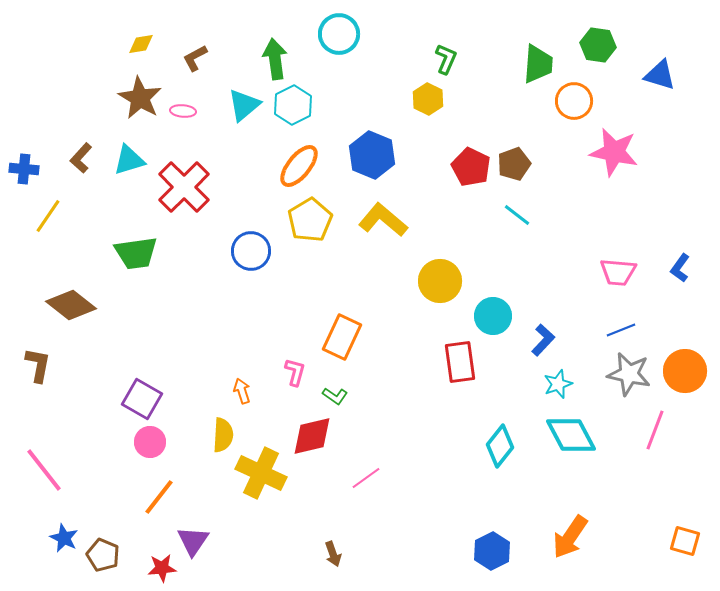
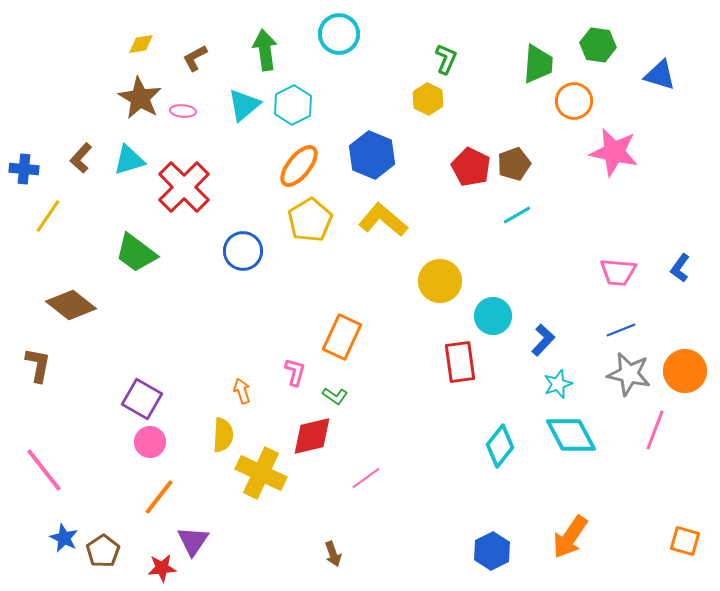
green arrow at (275, 59): moved 10 px left, 9 px up
cyan line at (517, 215): rotated 68 degrees counterclockwise
blue circle at (251, 251): moved 8 px left
green trapezoid at (136, 253): rotated 45 degrees clockwise
brown pentagon at (103, 555): moved 4 px up; rotated 16 degrees clockwise
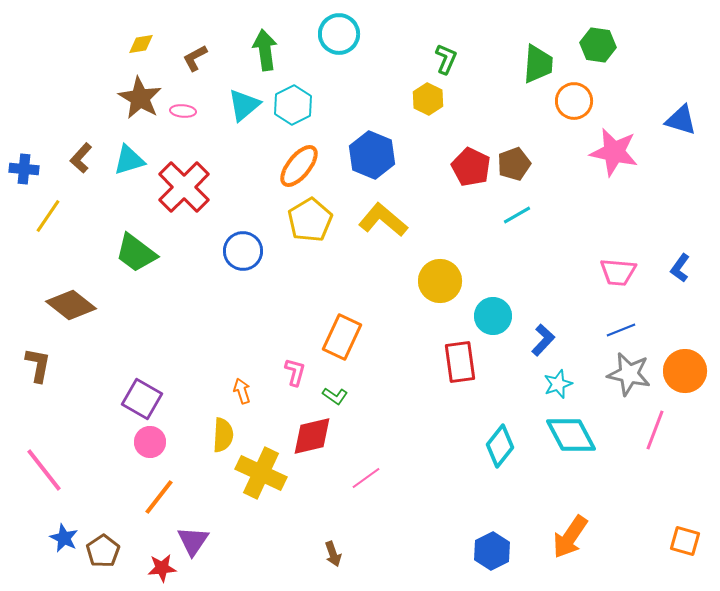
blue triangle at (660, 75): moved 21 px right, 45 px down
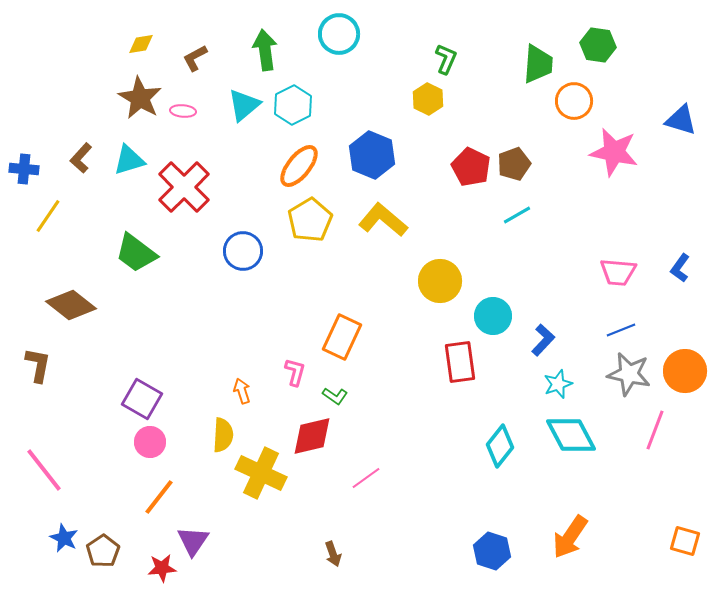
blue hexagon at (492, 551): rotated 15 degrees counterclockwise
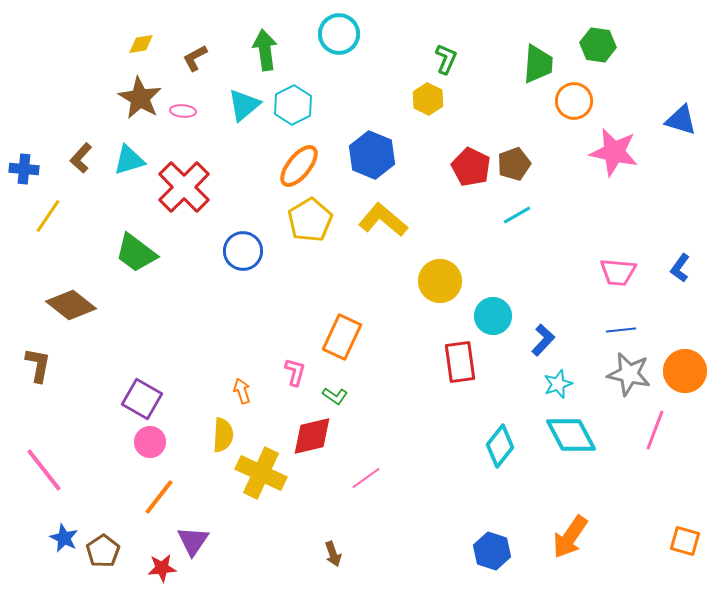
blue line at (621, 330): rotated 16 degrees clockwise
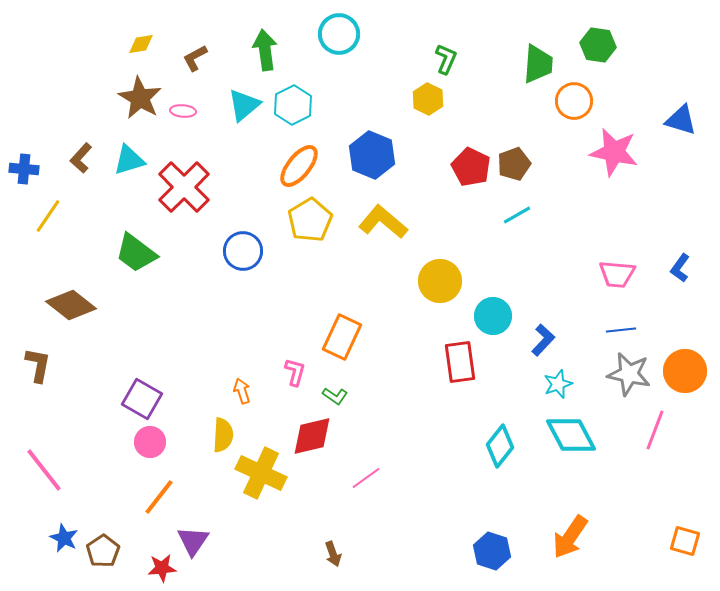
yellow L-shape at (383, 220): moved 2 px down
pink trapezoid at (618, 272): moved 1 px left, 2 px down
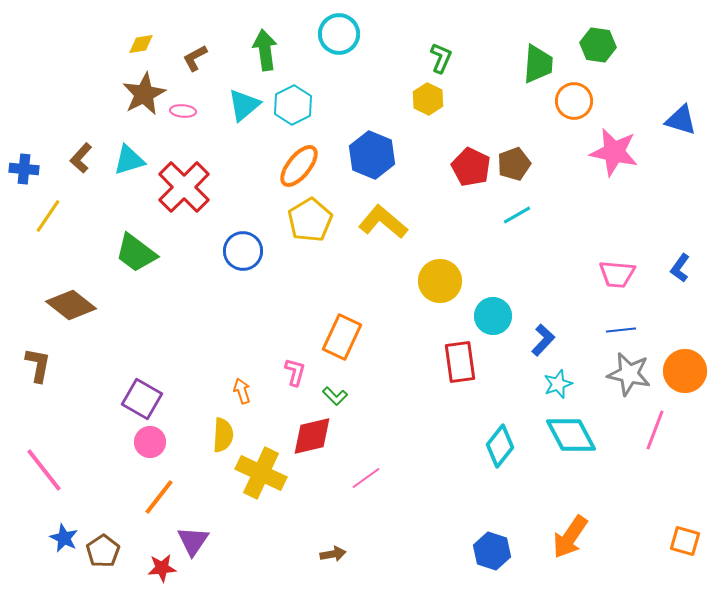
green L-shape at (446, 59): moved 5 px left, 1 px up
brown star at (140, 98): moved 4 px right, 4 px up; rotated 15 degrees clockwise
green L-shape at (335, 396): rotated 10 degrees clockwise
brown arrow at (333, 554): rotated 80 degrees counterclockwise
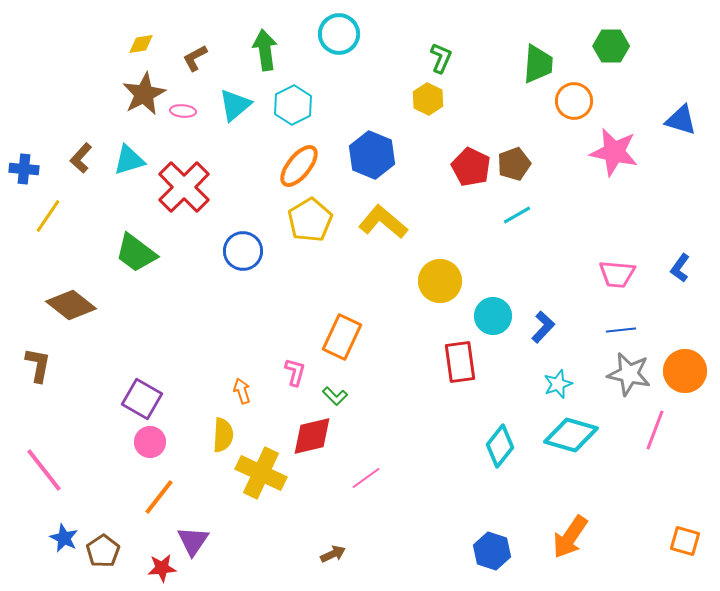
green hexagon at (598, 45): moved 13 px right, 1 px down; rotated 8 degrees counterclockwise
cyan triangle at (244, 105): moved 9 px left
blue L-shape at (543, 340): moved 13 px up
cyan diamond at (571, 435): rotated 46 degrees counterclockwise
brown arrow at (333, 554): rotated 15 degrees counterclockwise
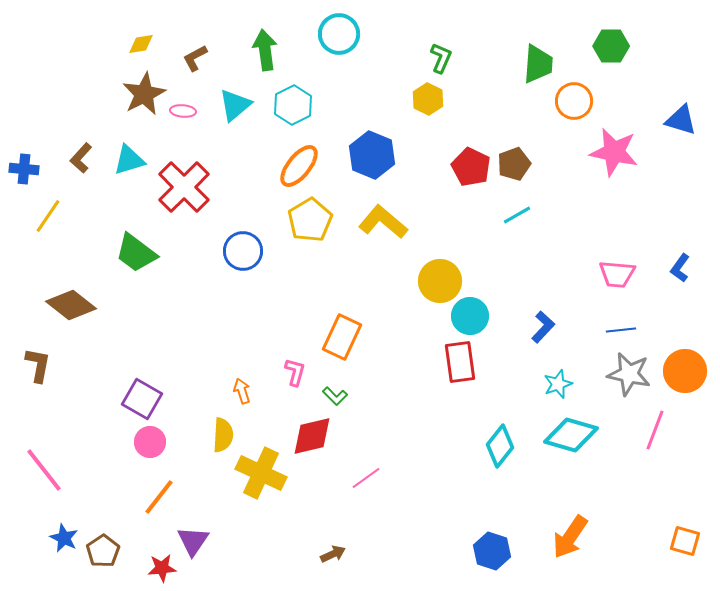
cyan circle at (493, 316): moved 23 px left
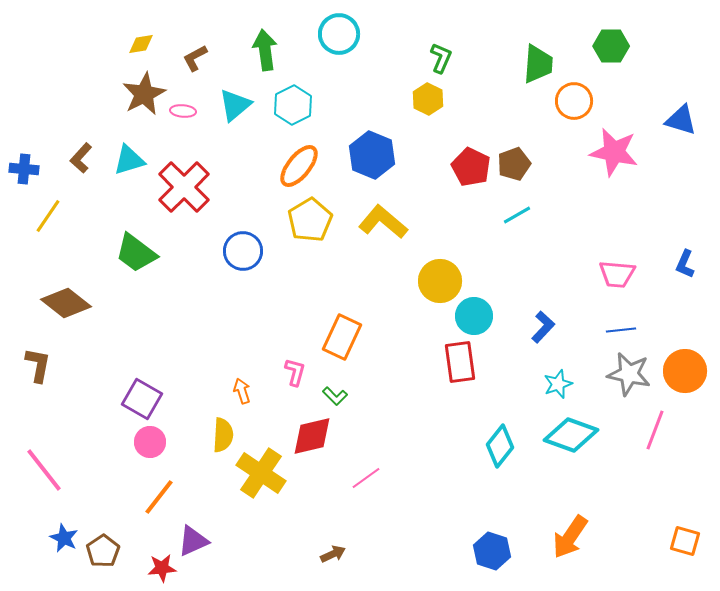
blue L-shape at (680, 268): moved 5 px right, 4 px up; rotated 12 degrees counterclockwise
brown diamond at (71, 305): moved 5 px left, 2 px up
cyan circle at (470, 316): moved 4 px right
cyan diamond at (571, 435): rotated 4 degrees clockwise
yellow cross at (261, 473): rotated 9 degrees clockwise
purple triangle at (193, 541): rotated 32 degrees clockwise
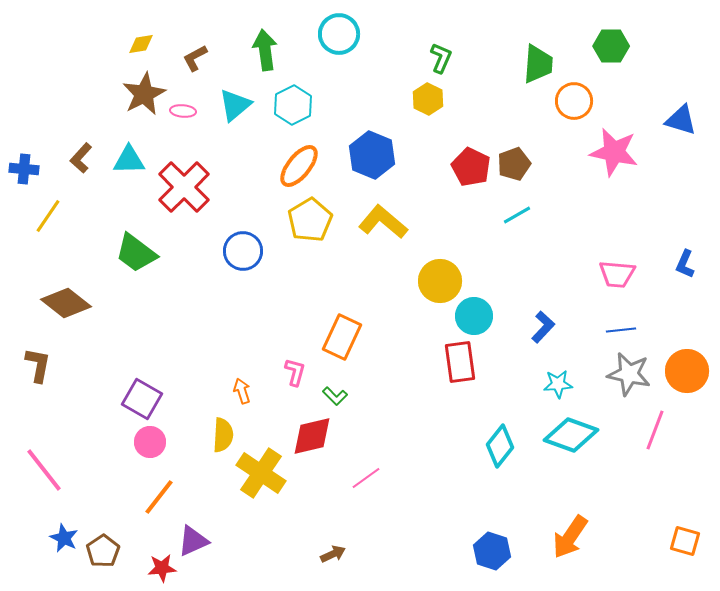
cyan triangle at (129, 160): rotated 16 degrees clockwise
orange circle at (685, 371): moved 2 px right
cyan star at (558, 384): rotated 16 degrees clockwise
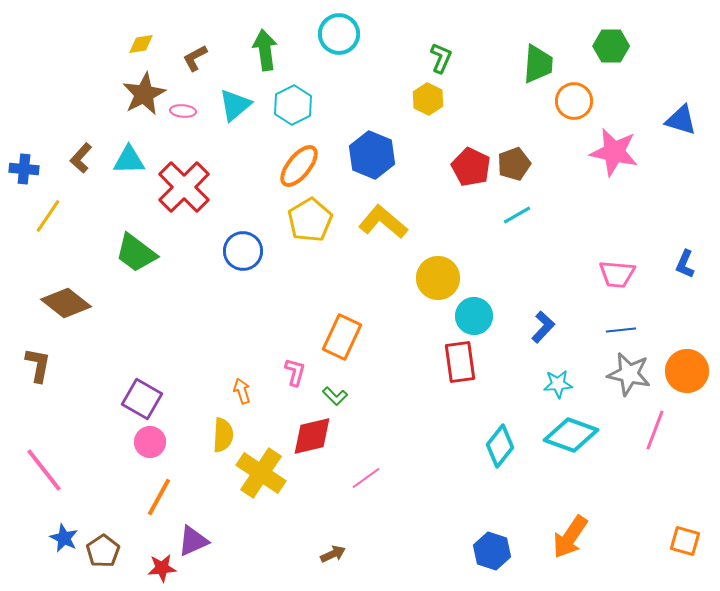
yellow circle at (440, 281): moved 2 px left, 3 px up
orange line at (159, 497): rotated 9 degrees counterclockwise
